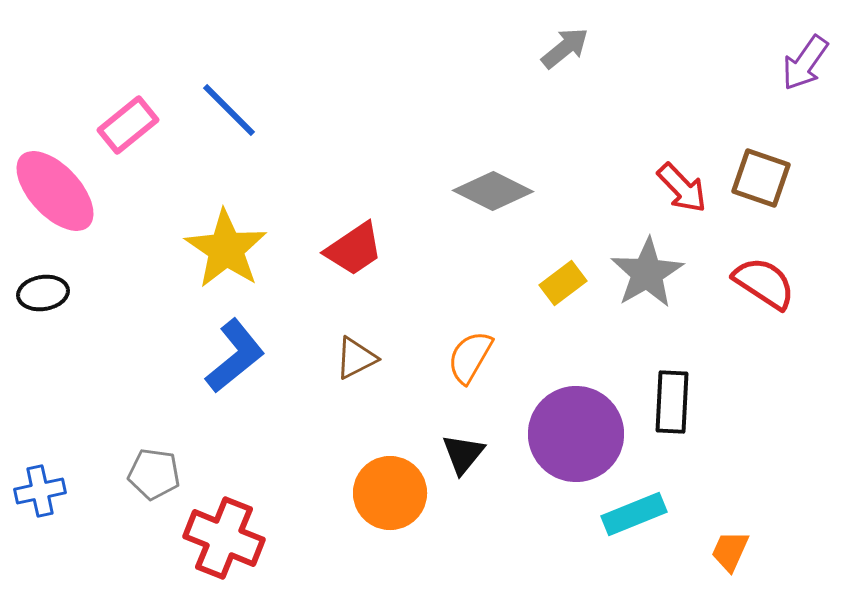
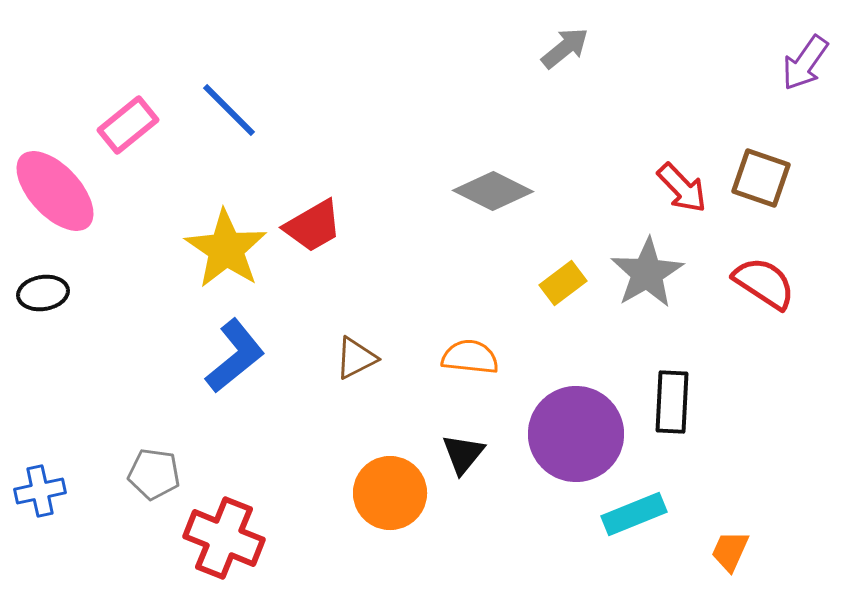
red trapezoid: moved 41 px left, 23 px up; rotated 4 degrees clockwise
orange semicircle: rotated 66 degrees clockwise
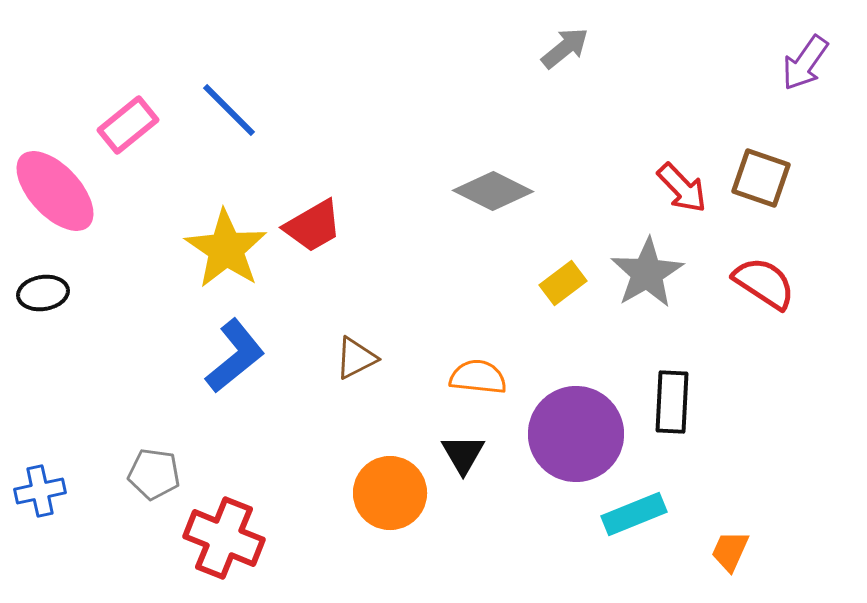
orange semicircle: moved 8 px right, 20 px down
black triangle: rotated 9 degrees counterclockwise
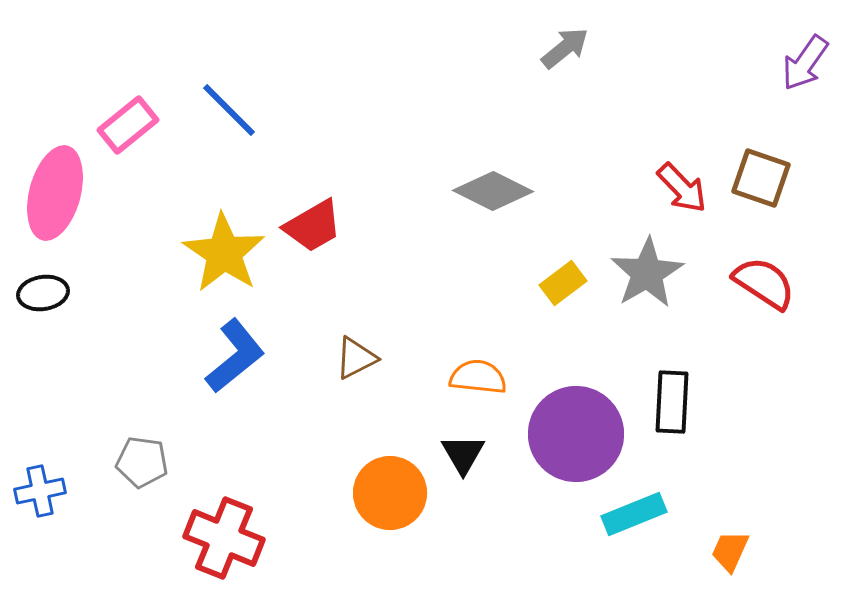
pink ellipse: moved 2 px down; rotated 58 degrees clockwise
yellow star: moved 2 px left, 4 px down
gray pentagon: moved 12 px left, 12 px up
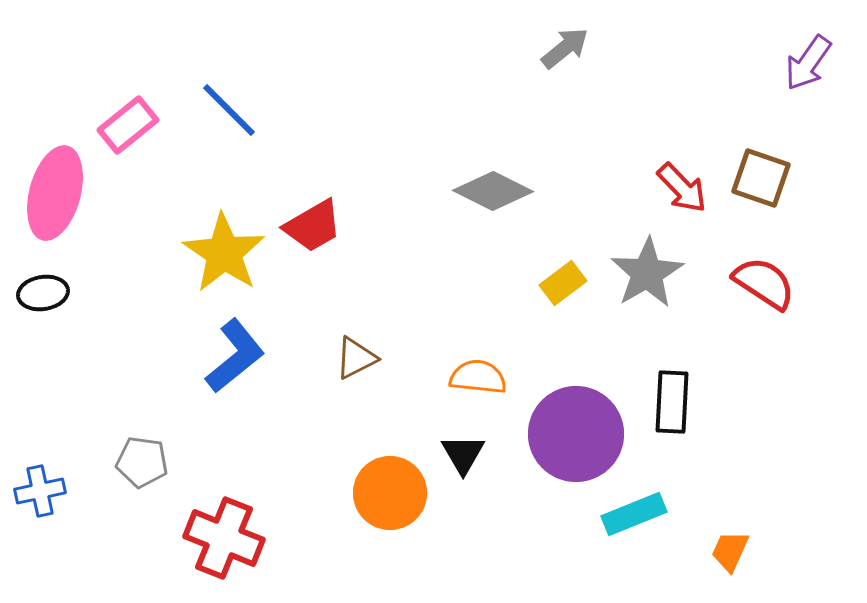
purple arrow: moved 3 px right
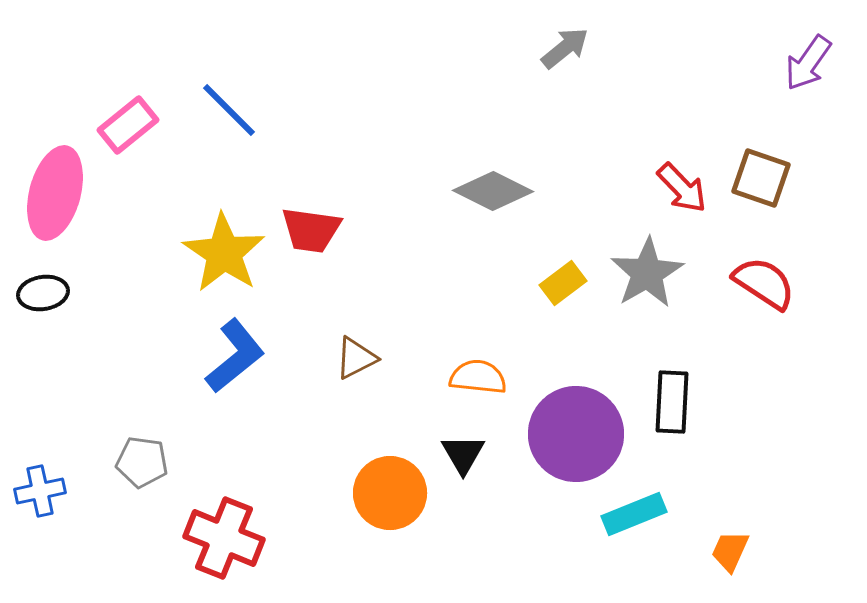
red trapezoid: moved 2 px left, 4 px down; rotated 38 degrees clockwise
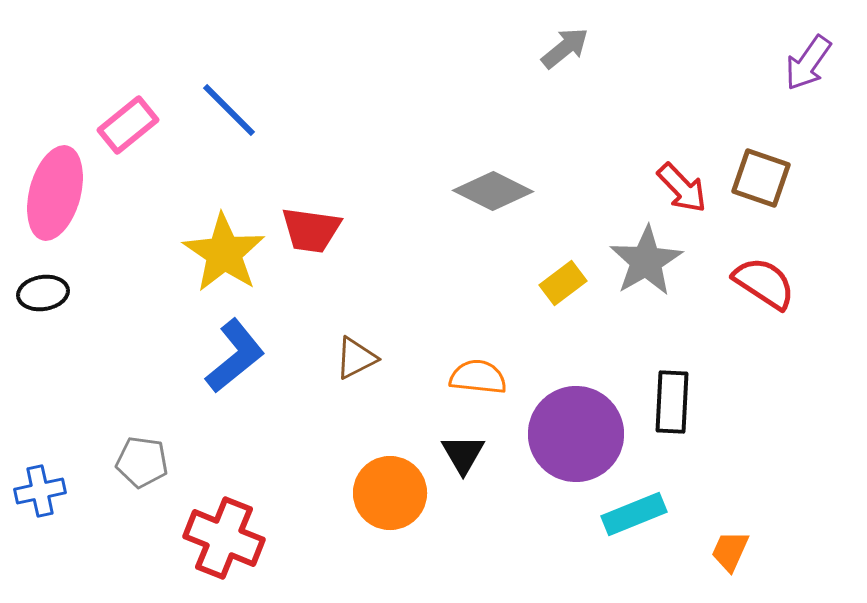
gray star: moved 1 px left, 12 px up
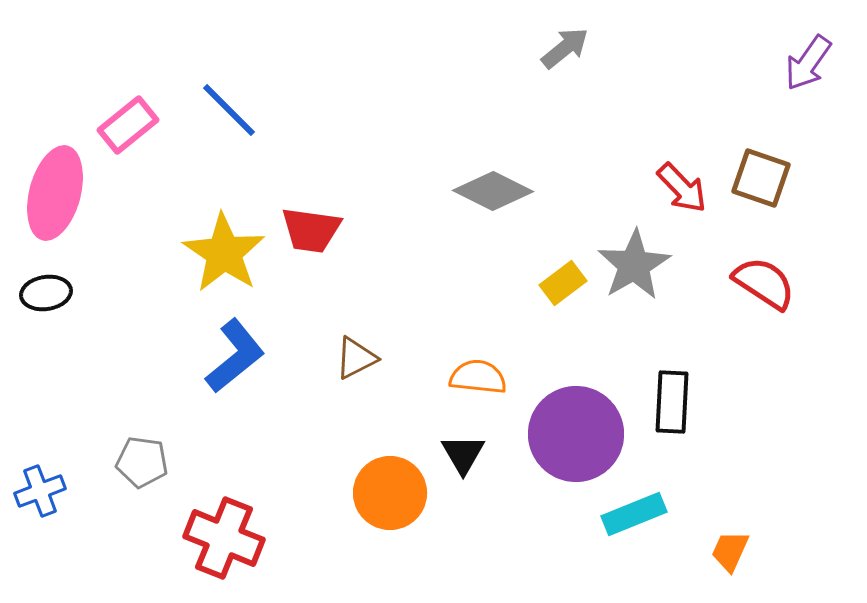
gray star: moved 12 px left, 4 px down
black ellipse: moved 3 px right
blue cross: rotated 9 degrees counterclockwise
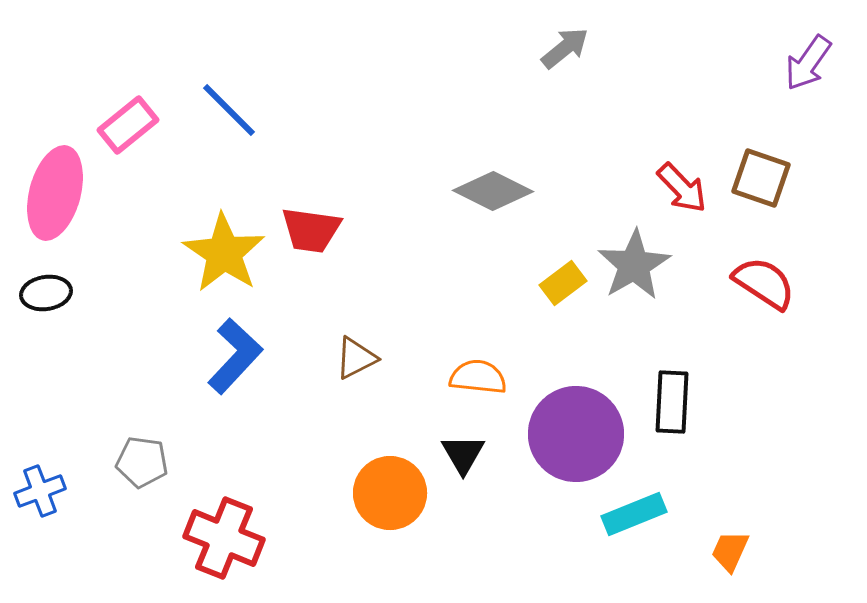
blue L-shape: rotated 8 degrees counterclockwise
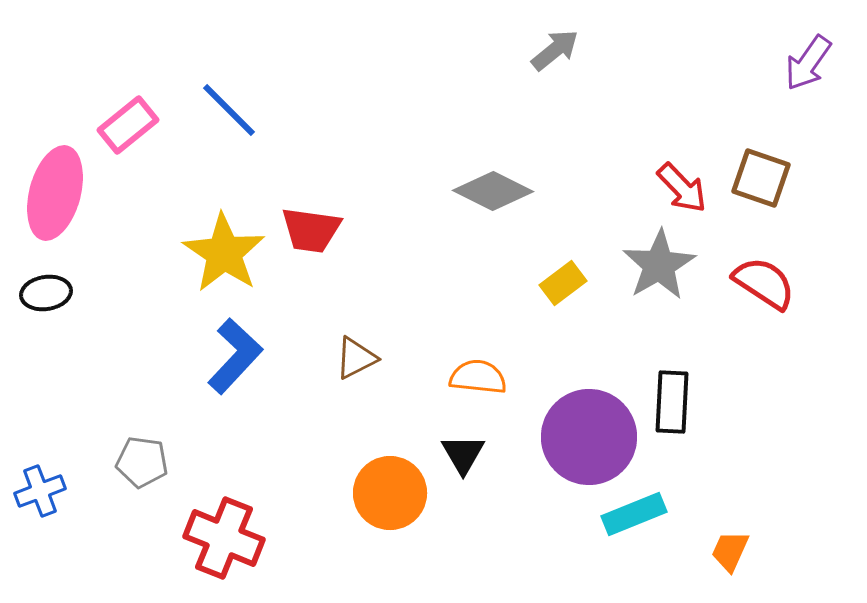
gray arrow: moved 10 px left, 2 px down
gray star: moved 25 px right
purple circle: moved 13 px right, 3 px down
